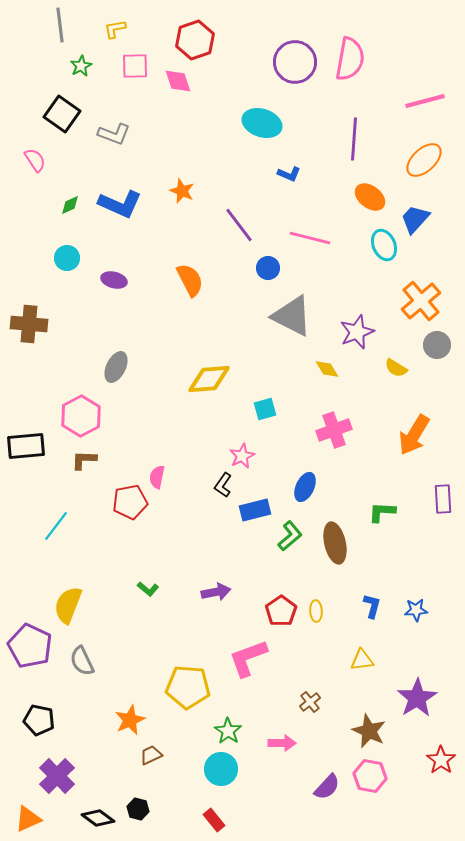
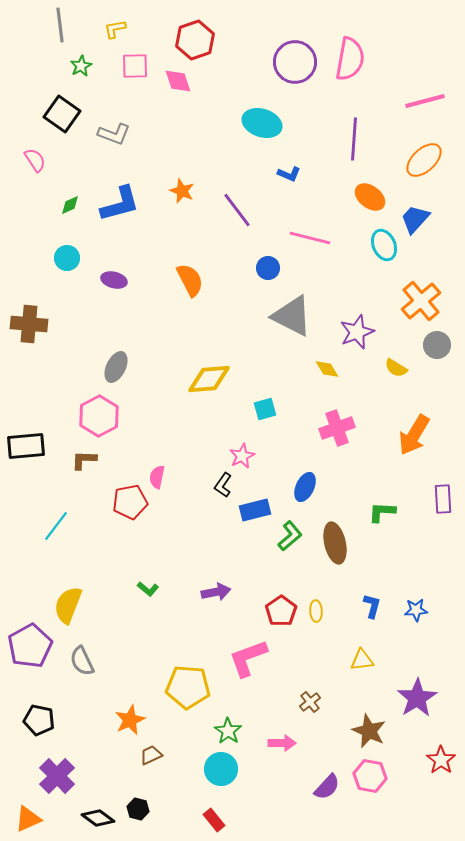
blue L-shape at (120, 204): rotated 39 degrees counterclockwise
purple line at (239, 225): moved 2 px left, 15 px up
pink hexagon at (81, 416): moved 18 px right
pink cross at (334, 430): moved 3 px right, 2 px up
purple pentagon at (30, 646): rotated 18 degrees clockwise
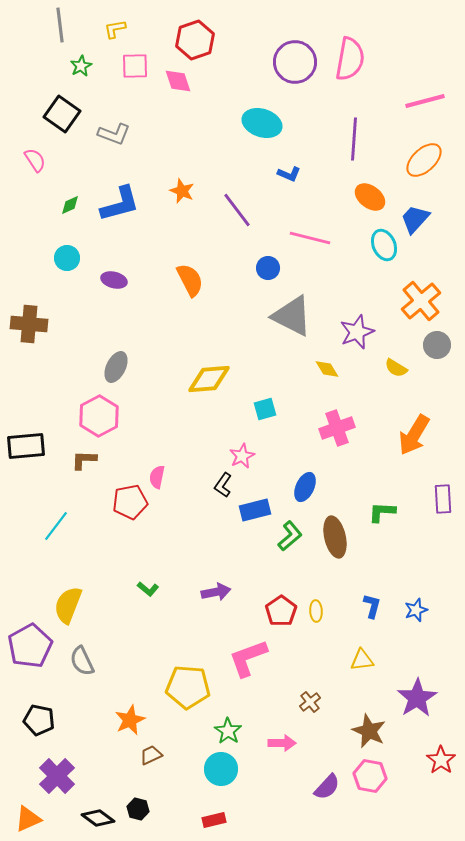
brown ellipse at (335, 543): moved 6 px up
blue star at (416, 610): rotated 15 degrees counterclockwise
red rectangle at (214, 820): rotated 65 degrees counterclockwise
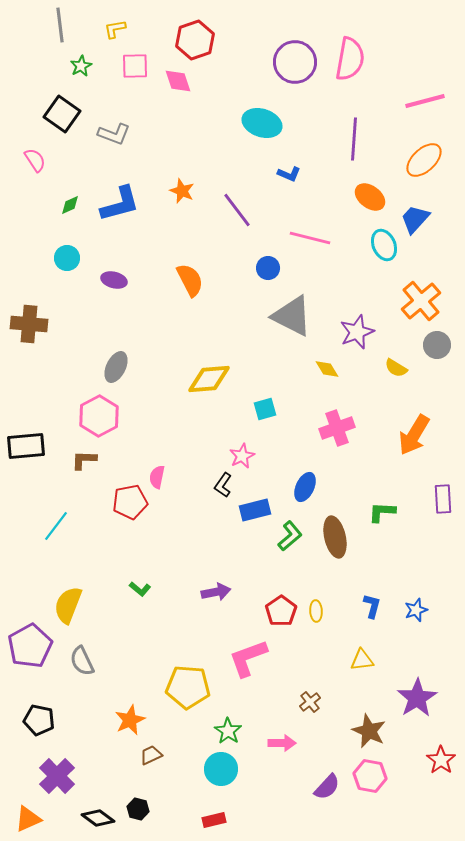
green L-shape at (148, 589): moved 8 px left
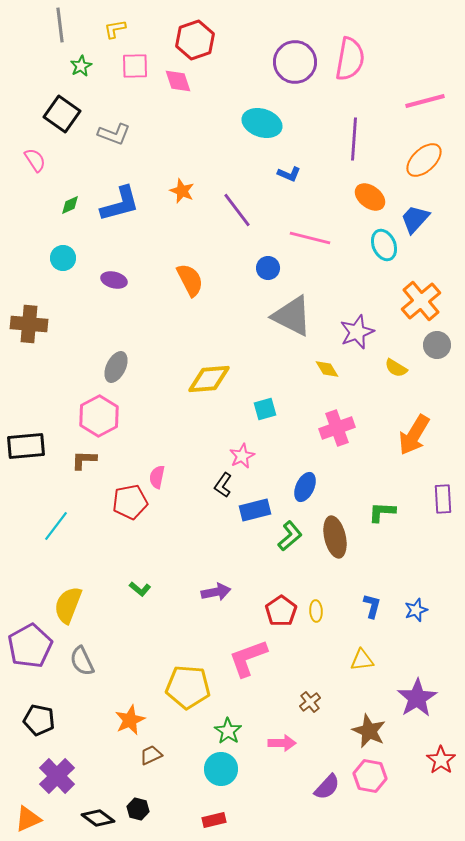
cyan circle at (67, 258): moved 4 px left
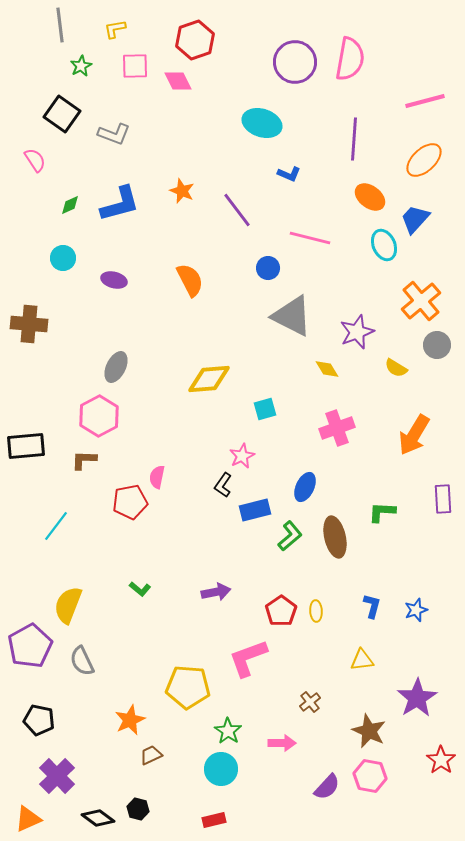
pink diamond at (178, 81): rotated 8 degrees counterclockwise
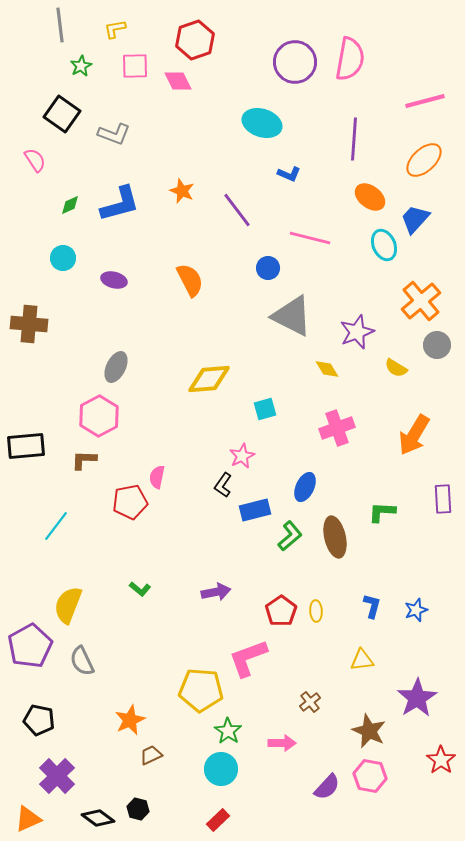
yellow pentagon at (188, 687): moved 13 px right, 3 px down
red rectangle at (214, 820): moved 4 px right; rotated 30 degrees counterclockwise
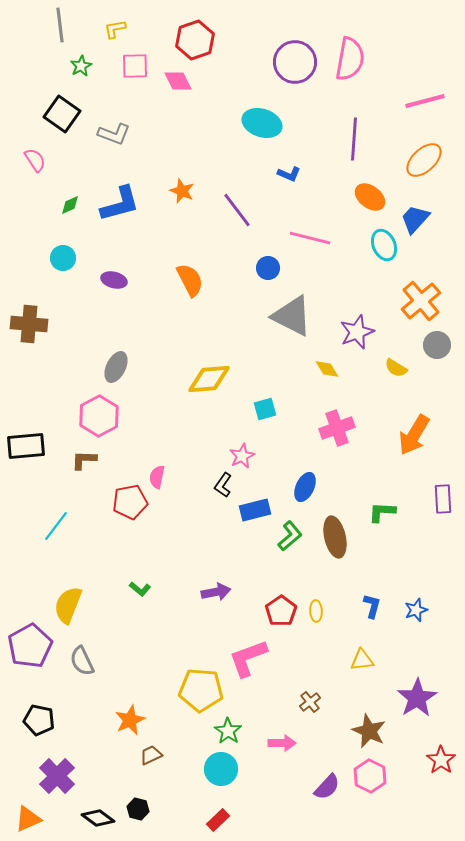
pink hexagon at (370, 776): rotated 16 degrees clockwise
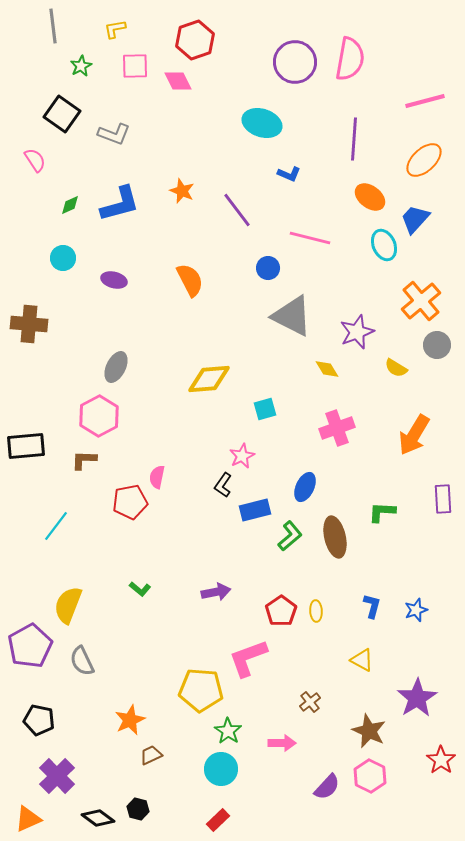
gray line at (60, 25): moved 7 px left, 1 px down
yellow triangle at (362, 660): rotated 35 degrees clockwise
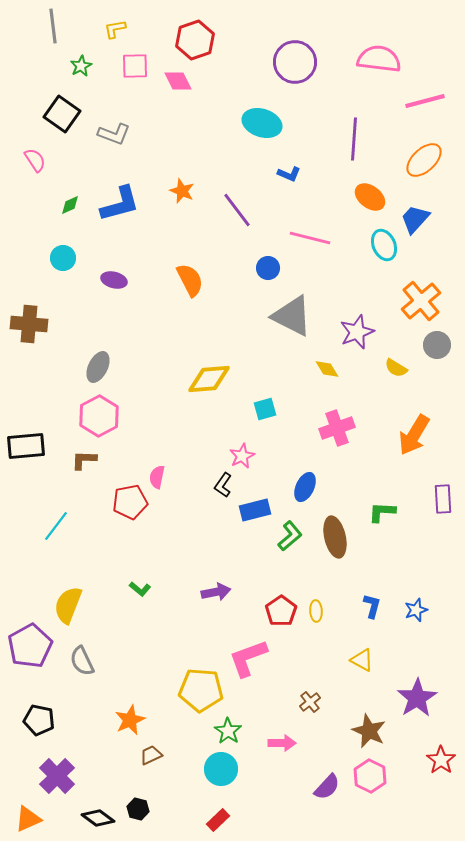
pink semicircle at (350, 59): moved 29 px right; rotated 93 degrees counterclockwise
gray ellipse at (116, 367): moved 18 px left
